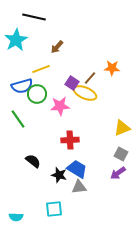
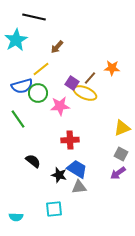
yellow line: rotated 18 degrees counterclockwise
green circle: moved 1 px right, 1 px up
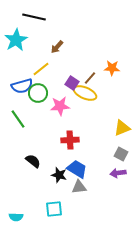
purple arrow: rotated 28 degrees clockwise
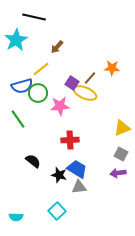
cyan square: moved 3 px right, 2 px down; rotated 36 degrees counterclockwise
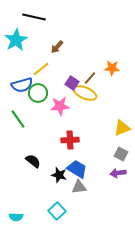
blue semicircle: moved 1 px up
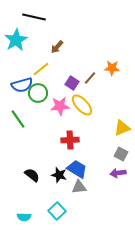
yellow ellipse: moved 3 px left, 12 px down; rotated 25 degrees clockwise
black semicircle: moved 1 px left, 14 px down
cyan semicircle: moved 8 px right
